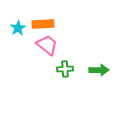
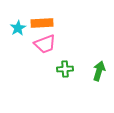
orange rectangle: moved 1 px left, 1 px up
pink trapezoid: moved 2 px left, 1 px up; rotated 120 degrees clockwise
green arrow: moved 1 px down; rotated 72 degrees counterclockwise
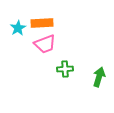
green arrow: moved 6 px down
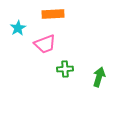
orange rectangle: moved 11 px right, 9 px up
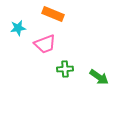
orange rectangle: rotated 25 degrees clockwise
cyan star: rotated 21 degrees clockwise
green arrow: rotated 108 degrees clockwise
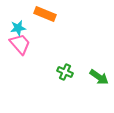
orange rectangle: moved 8 px left
pink trapezoid: moved 25 px left; rotated 110 degrees counterclockwise
green cross: moved 3 px down; rotated 28 degrees clockwise
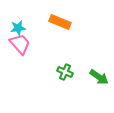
orange rectangle: moved 15 px right, 8 px down
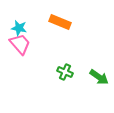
cyan star: moved 1 px right; rotated 21 degrees clockwise
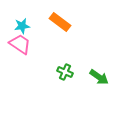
orange rectangle: rotated 15 degrees clockwise
cyan star: moved 3 px right, 2 px up; rotated 21 degrees counterclockwise
pink trapezoid: rotated 15 degrees counterclockwise
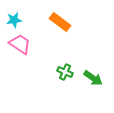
cyan star: moved 8 px left, 6 px up
green arrow: moved 6 px left, 1 px down
